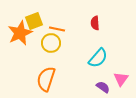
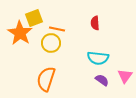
yellow square: moved 3 px up
orange star: rotated 15 degrees counterclockwise
cyan semicircle: rotated 55 degrees clockwise
pink triangle: moved 4 px right, 3 px up
purple semicircle: moved 1 px left, 7 px up
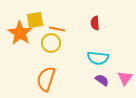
yellow square: moved 1 px right, 2 px down; rotated 12 degrees clockwise
pink triangle: moved 2 px down
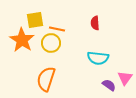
orange star: moved 2 px right, 7 px down
purple semicircle: moved 7 px right, 5 px down
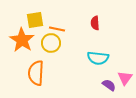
orange semicircle: moved 10 px left, 6 px up; rotated 15 degrees counterclockwise
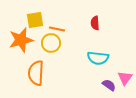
orange star: moved 1 px left; rotated 25 degrees clockwise
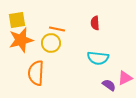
yellow square: moved 18 px left
pink triangle: rotated 28 degrees clockwise
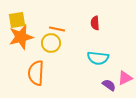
orange star: moved 3 px up
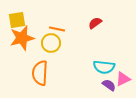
red semicircle: rotated 56 degrees clockwise
orange star: moved 1 px right, 1 px down
cyan semicircle: moved 6 px right, 9 px down
orange semicircle: moved 4 px right
pink triangle: moved 2 px left, 1 px down
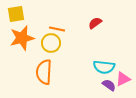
yellow square: moved 1 px left, 6 px up
orange semicircle: moved 4 px right, 1 px up
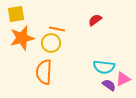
red semicircle: moved 3 px up
